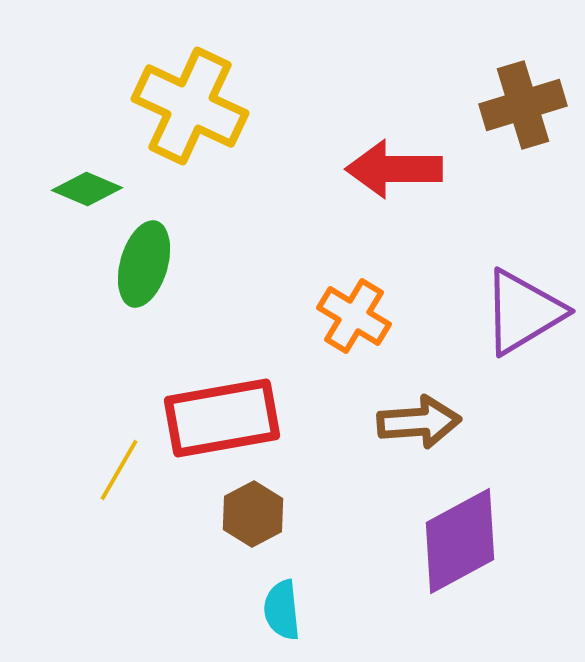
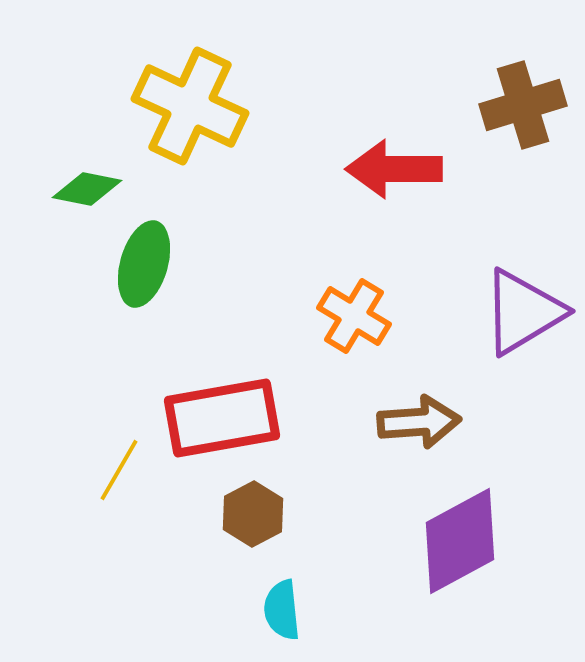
green diamond: rotated 12 degrees counterclockwise
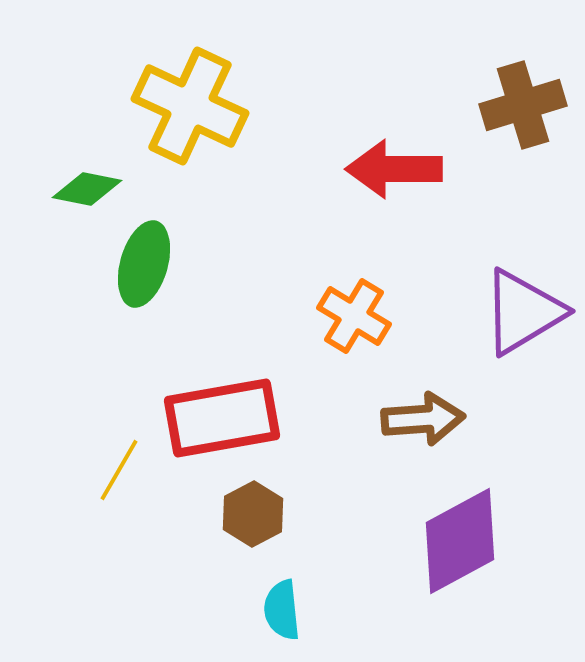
brown arrow: moved 4 px right, 3 px up
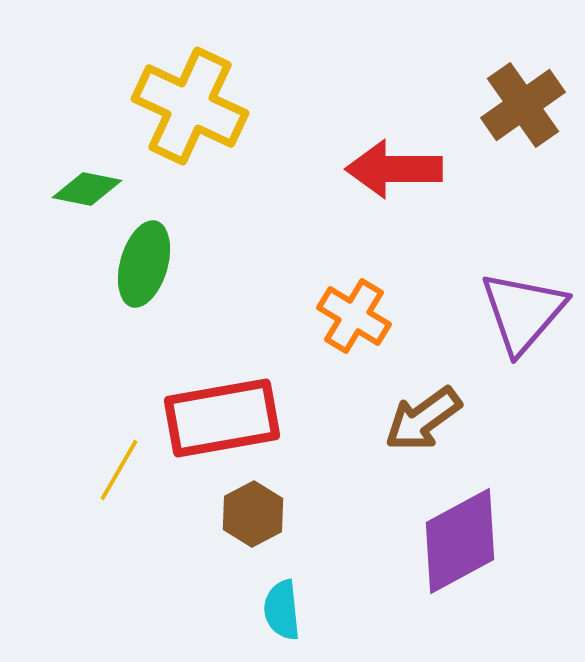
brown cross: rotated 18 degrees counterclockwise
purple triangle: rotated 18 degrees counterclockwise
brown arrow: rotated 148 degrees clockwise
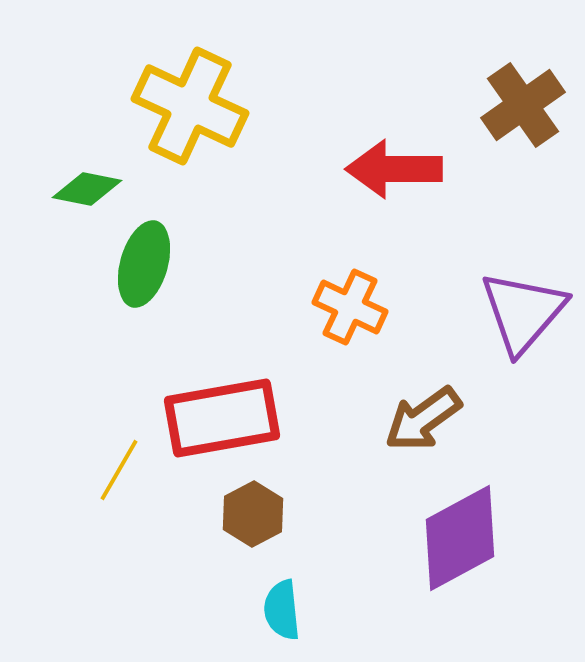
orange cross: moved 4 px left, 9 px up; rotated 6 degrees counterclockwise
purple diamond: moved 3 px up
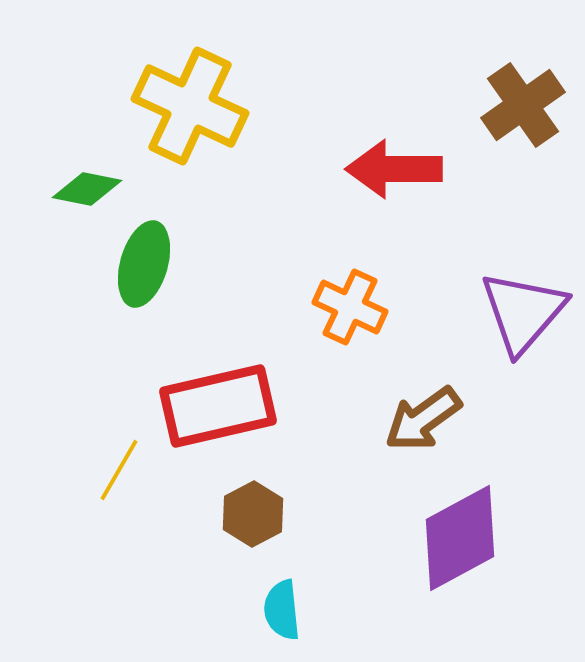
red rectangle: moved 4 px left, 12 px up; rotated 3 degrees counterclockwise
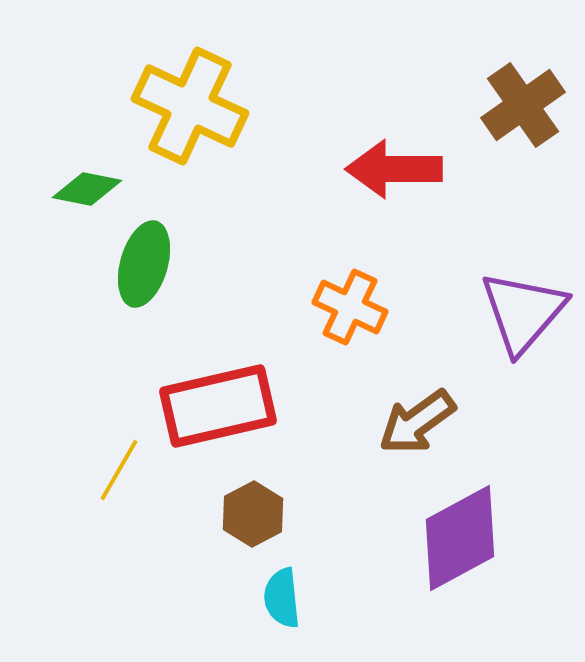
brown arrow: moved 6 px left, 3 px down
cyan semicircle: moved 12 px up
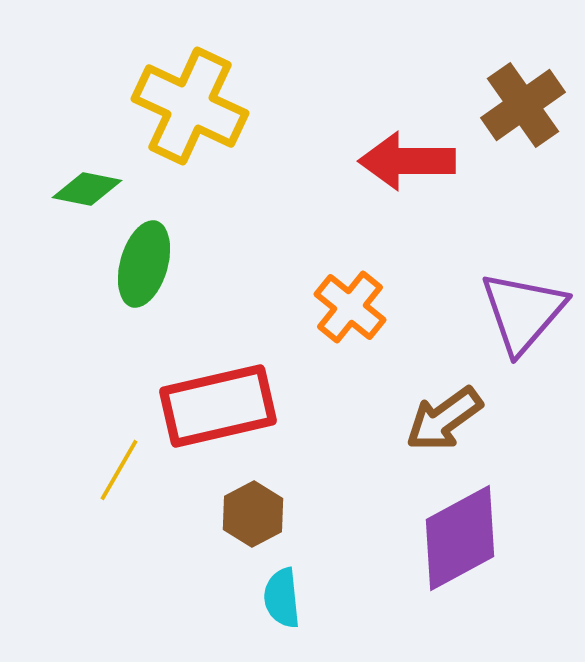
red arrow: moved 13 px right, 8 px up
orange cross: rotated 14 degrees clockwise
brown arrow: moved 27 px right, 3 px up
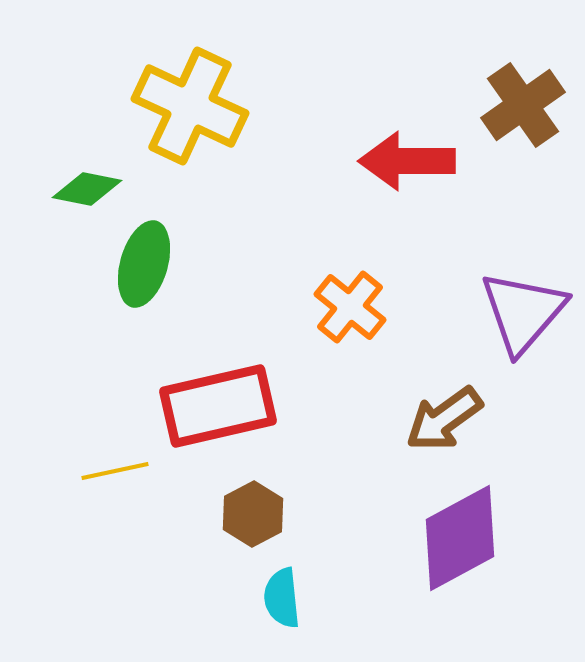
yellow line: moved 4 px left, 1 px down; rotated 48 degrees clockwise
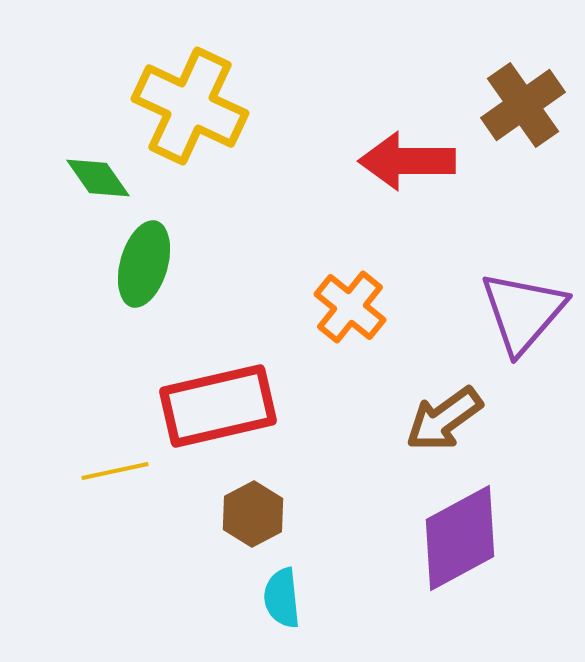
green diamond: moved 11 px right, 11 px up; rotated 44 degrees clockwise
